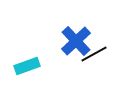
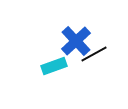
cyan rectangle: moved 27 px right
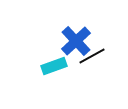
black line: moved 2 px left, 2 px down
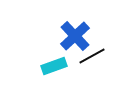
blue cross: moved 1 px left, 5 px up
